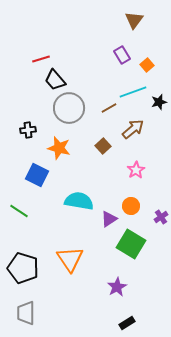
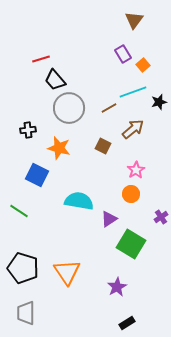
purple rectangle: moved 1 px right, 1 px up
orange square: moved 4 px left
brown square: rotated 21 degrees counterclockwise
orange circle: moved 12 px up
orange triangle: moved 3 px left, 13 px down
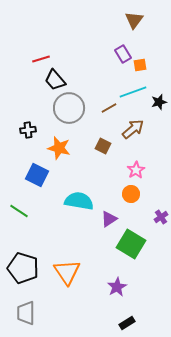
orange square: moved 3 px left; rotated 32 degrees clockwise
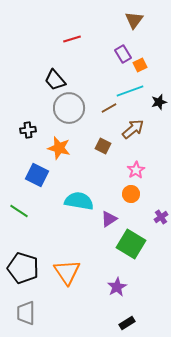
red line: moved 31 px right, 20 px up
orange square: rotated 16 degrees counterclockwise
cyan line: moved 3 px left, 1 px up
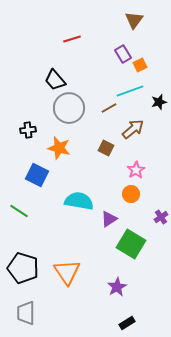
brown square: moved 3 px right, 2 px down
